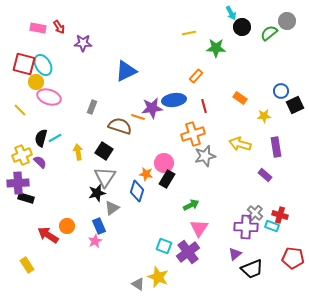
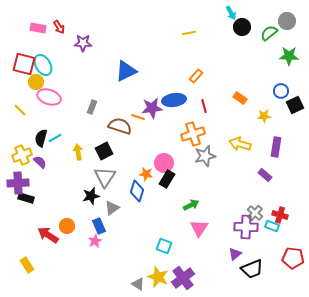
green star at (216, 48): moved 73 px right, 8 px down
purple rectangle at (276, 147): rotated 18 degrees clockwise
black square at (104, 151): rotated 30 degrees clockwise
black star at (97, 193): moved 6 px left, 3 px down
purple cross at (188, 252): moved 5 px left, 26 px down
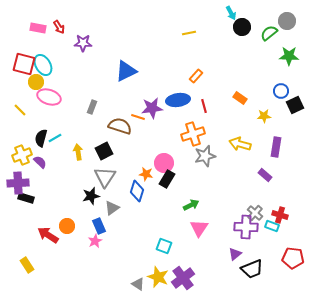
blue ellipse at (174, 100): moved 4 px right
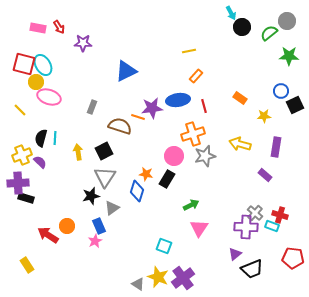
yellow line at (189, 33): moved 18 px down
cyan line at (55, 138): rotated 56 degrees counterclockwise
pink circle at (164, 163): moved 10 px right, 7 px up
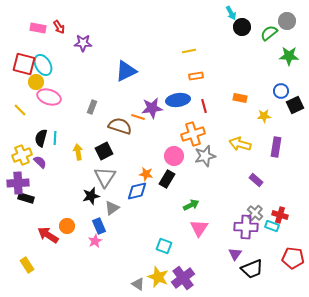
orange rectangle at (196, 76): rotated 40 degrees clockwise
orange rectangle at (240, 98): rotated 24 degrees counterclockwise
purple rectangle at (265, 175): moved 9 px left, 5 px down
blue diamond at (137, 191): rotated 60 degrees clockwise
purple triangle at (235, 254): rotated 16 degrees counterclockwise
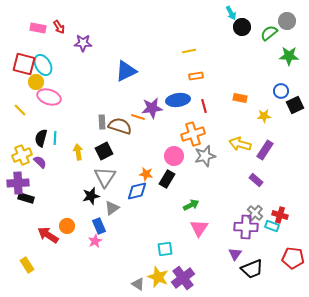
gray rectangle at (92, 107): moved 10 px right, 15 px down; rotated 24 degrees counterclockwise
purple rectangle at (276, 147): moved 11 px left, 3 px down; rotated 24 degrees clockwise
cyan square at (164, 246): moved 1 px right, 3 px down; rotated 28 degrees counterclockwise
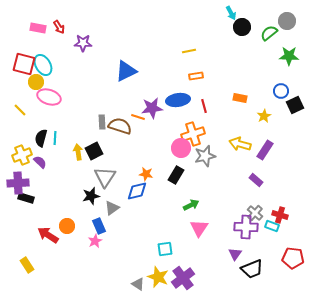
yellow star at (264, 116): rotated 24 degrees counterclockwise
black square at (104, 151): moved 10 px left
pink circle at (174, 156): moved 7 px right, 8 px up
black rectangle at (167, 179): moved 9 px right, 4 px up
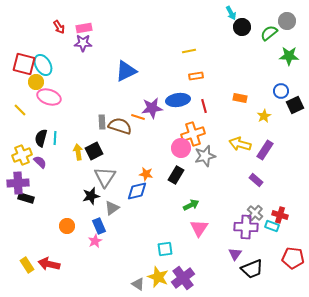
pink rectangle at (38, 28): moved 46 px right; rotated 21 degrees counterclockwise
red arrow at (48, 235): moved 1 px right, 29 px down; rotated 20 degrees counterclockwise
